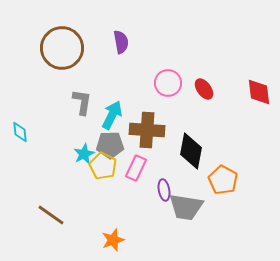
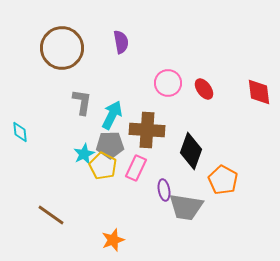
black diamond: rotated 9 degrees clockwise
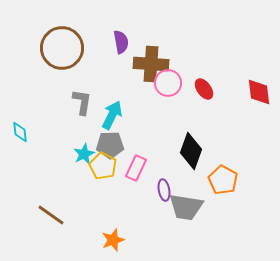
brown cross: moved 4 px right, 66 px up
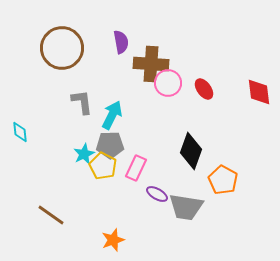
gray L-shape: rotated 16 degrees counterclockwise
purple ellipse: moved 7 px left, 4 px down; rotated 50 degrees counterclockwise
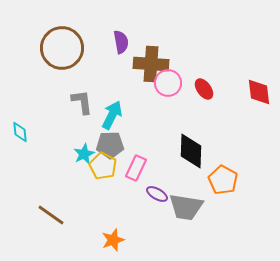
black diamond: rotated 18 degrees counterclockwise
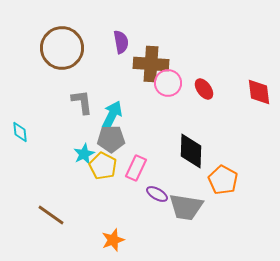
gray pentagon: moved 1 px right, 6 px up
